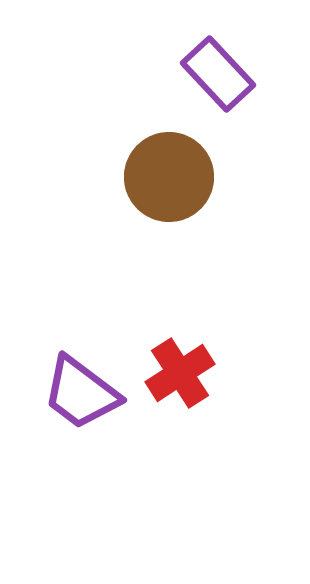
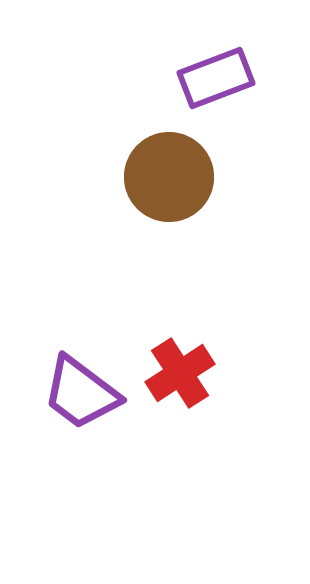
purple rectangle: moved 2 px left, 4 px down; rotated 68 degrees counterclockwise
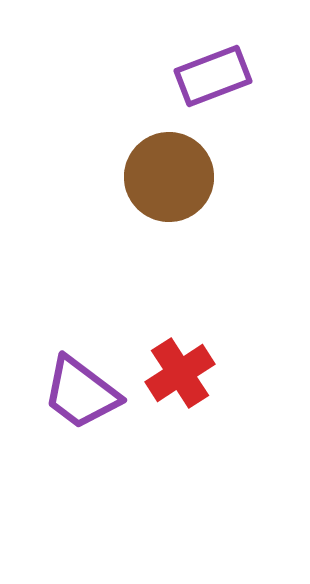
purple rectangle: moved 3 px left, 2 px up
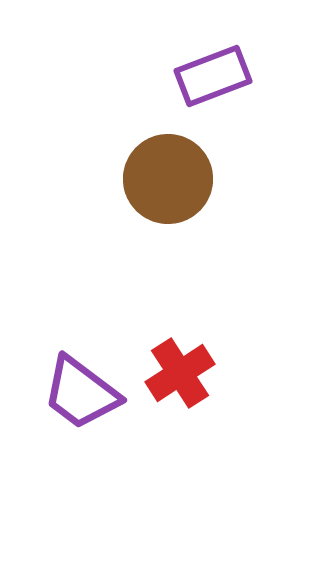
brown circle: moved 1 px left, 2 px down
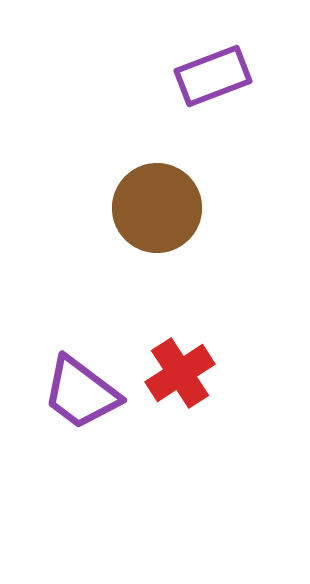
brown circle: moved 11 px left, 29 px down
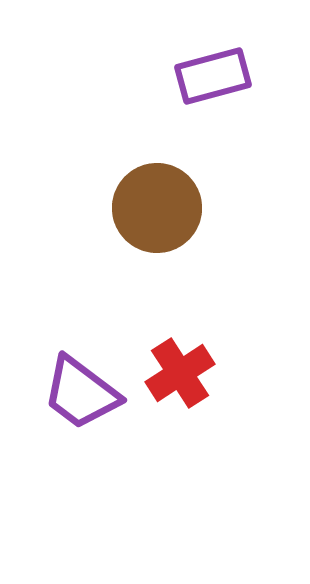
purple rectangle: rotated 6 degrees clockwise
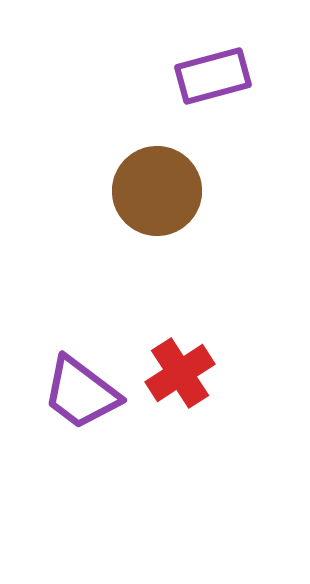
brown circle: moved 17 px up
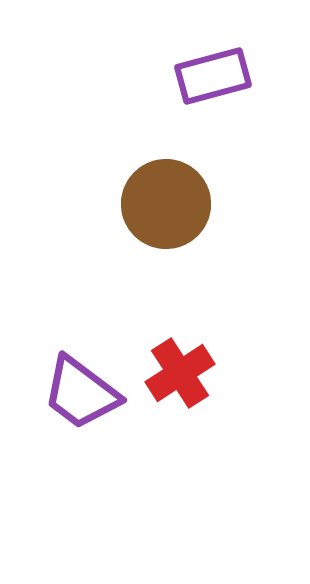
brown circle: moved 9 px right, 13 px down
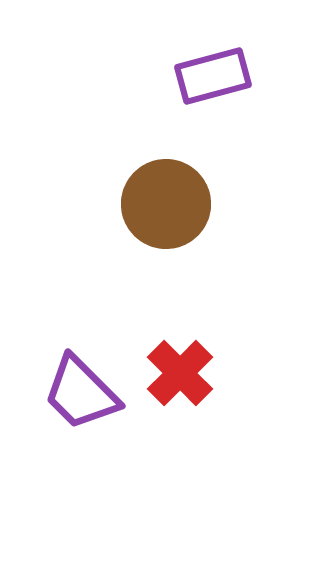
red cross: rotated 12 degrees counterclockwise
purple trapezoid: rotated 8 degrees clockwise
